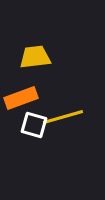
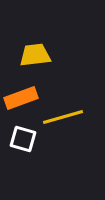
yellow trapezoid: moved 2 px up
white square: moved 11 px left, 14 px down
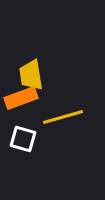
yellow trapezoid: moved 4 px left, 20 px down; rotated 92 degrees counterclockwise
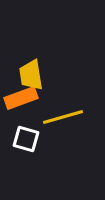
white square: moved 3 px right
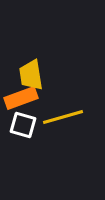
white square: moved 3 px left, 14 px up
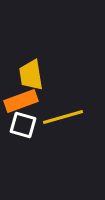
orange rectangle: moved 3 px down
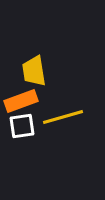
yellow trapezoid: moved 3 px right, 4 px up
white square: moved 1 px left, 1 px down; rotated 24 degrees counterclockwise
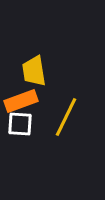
yellow line: moved 3 px right; rotated 48 degrees counterclockwise
white square: moved 2 px left, 2 px up; rotated 12 degrees clockwise
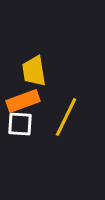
orange rectangle: moved 2 px right
